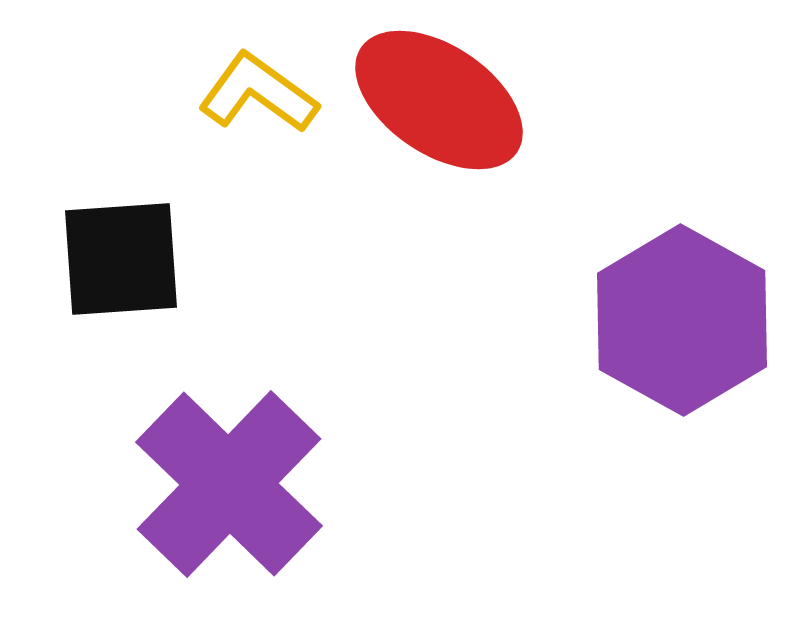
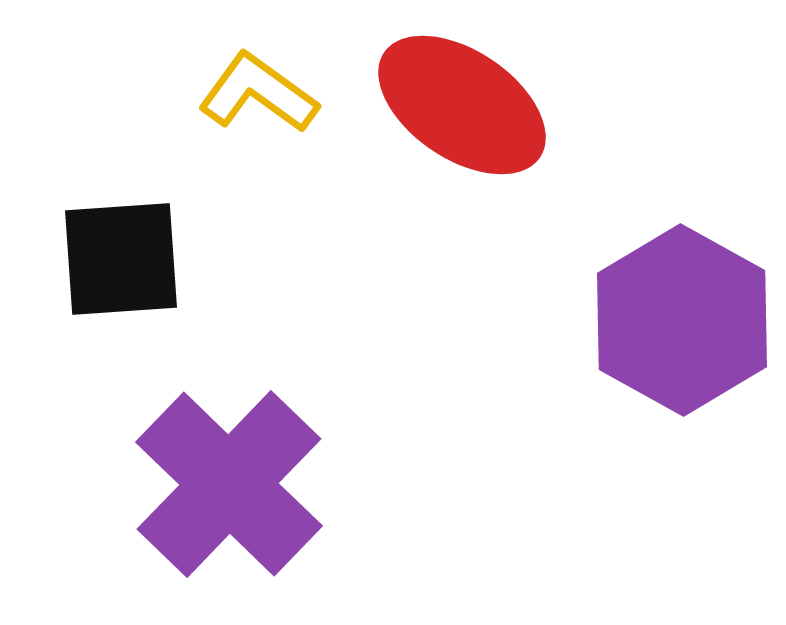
red ellipse: moved 23 px right, 5 px down
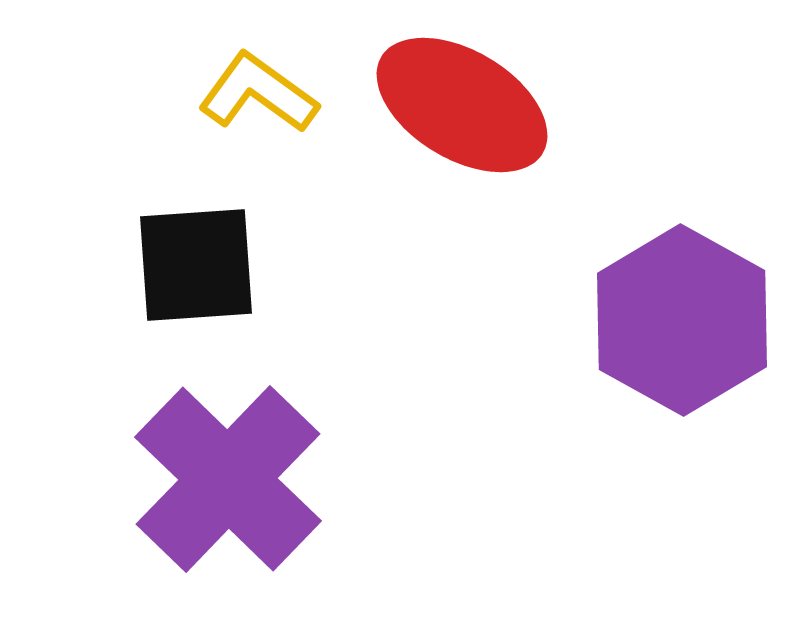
red ellipse: rotated 3 degrees counterclockwise
black square: moved 75 px right, 6 px down
purple cross: moved 1 px left, 5 px up
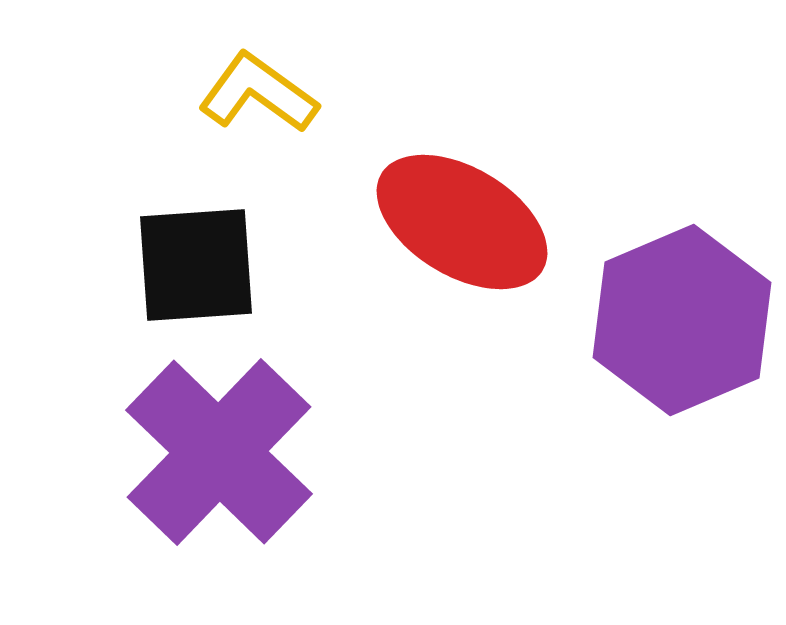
red ellipse: moved 117 px down
purple hexagon: rotated 8 degrees clockwise
purple cross: moved 9 px left, 27 px up
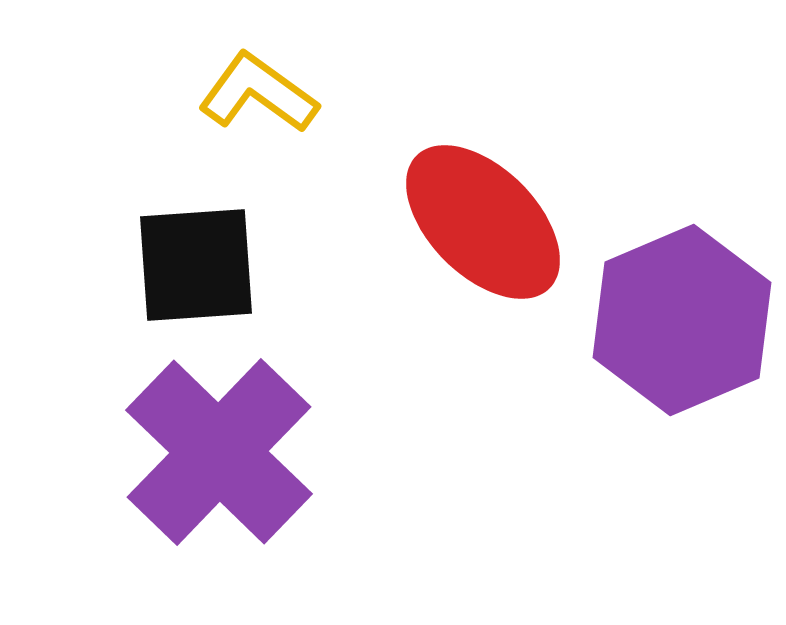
red ellipse: moved 21 px right; rotated 14 degrees clockwise
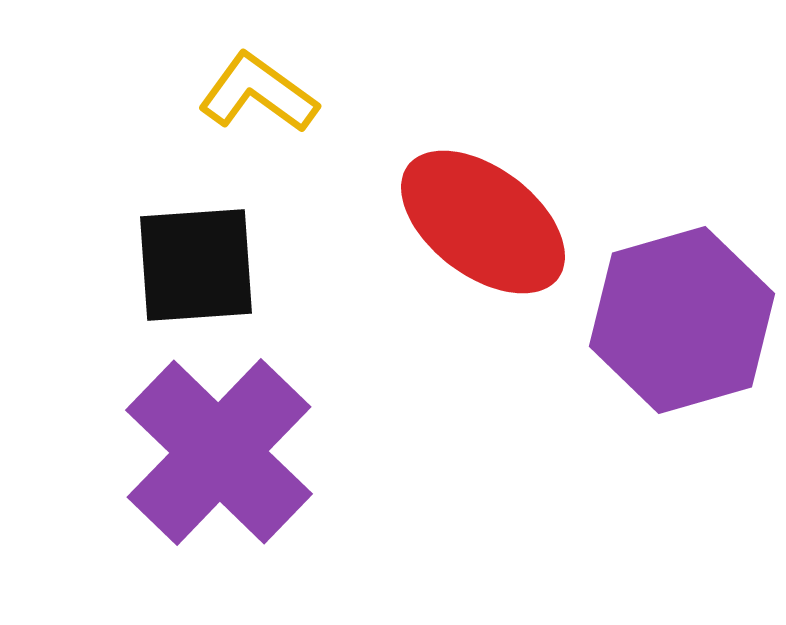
red ellipse: rotated 8 degrees counterclockwise
purple hexagon: rotated 7 degrees clockwise
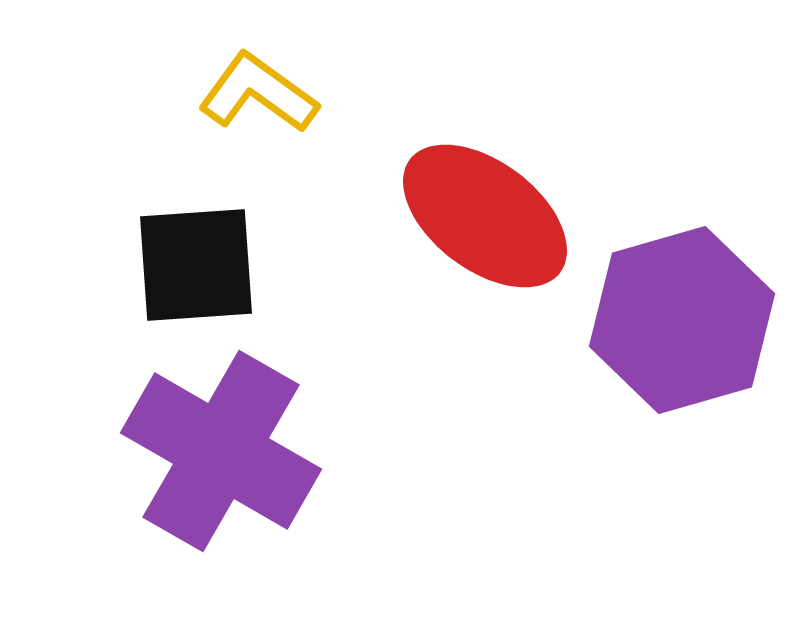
red ellipse: moved 2 px right, 6 px up
purple cross: moved 2 px right, 1 px up; rotated 14 degrees counterclockwise
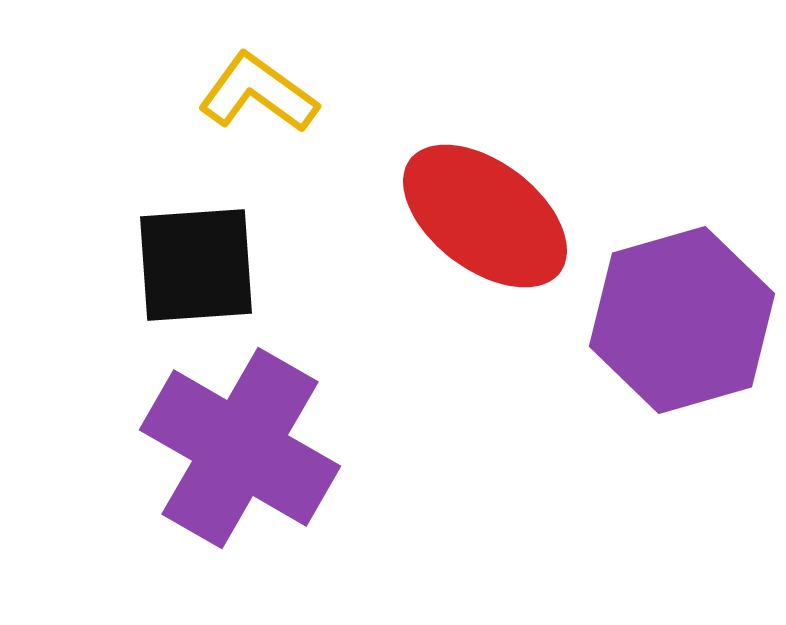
purple cross: moved 19 px right, 3 px up
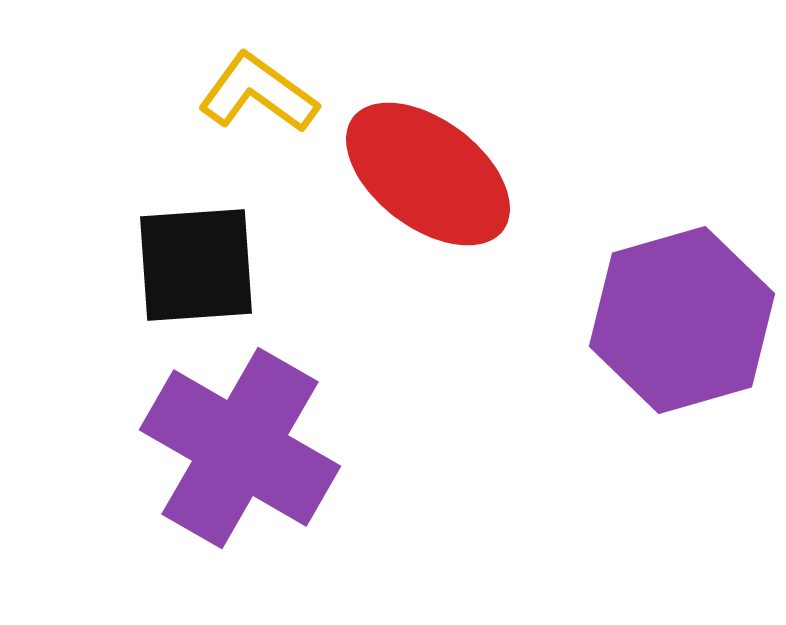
red ellipse: moved 57 px left, 42 px up
